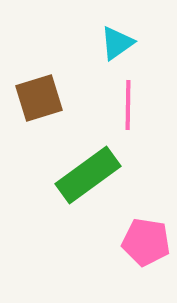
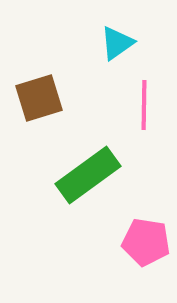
pink line: moved 16 px right
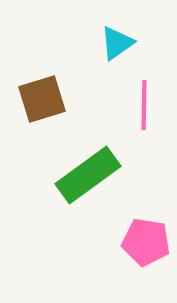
brown square: moved 3 px right, 1 px down
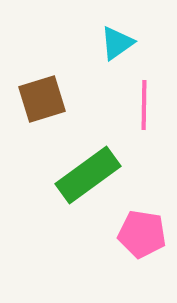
pink pentagon: moved 4 px left, 8 px up
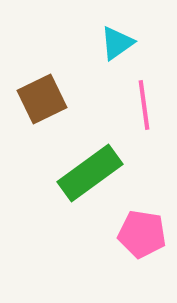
brown square: rotated 9 degrees counterclockwise
pink line: rotated 9 degrees counterclockwise
green rectangle: moved 2 px right, 2 px up
